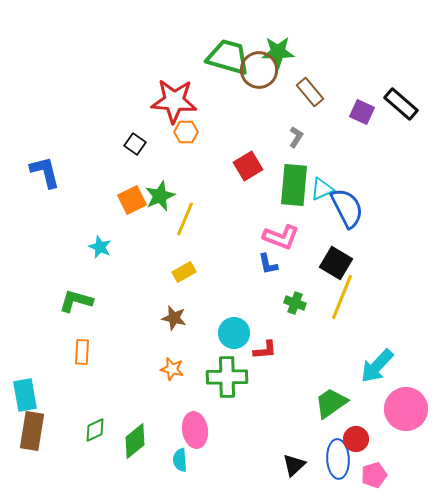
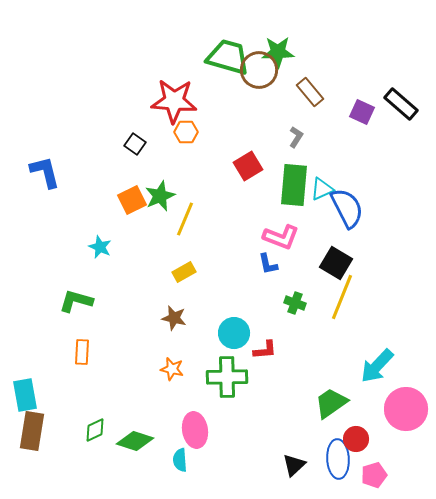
green diamond at (135, 441): rotated 57 degrees clockwise
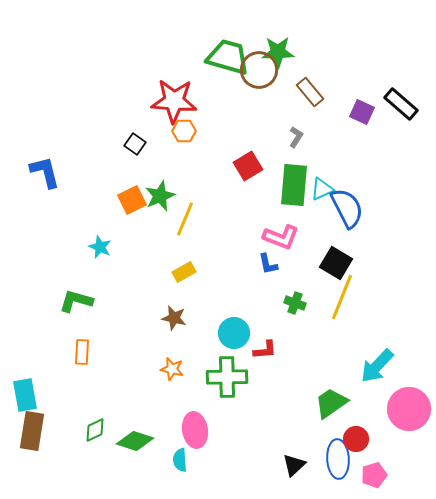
orange hexagon at (186, 132): moved 2 px left, 1 px up
pink circle at (406, 409): moved 3 px right
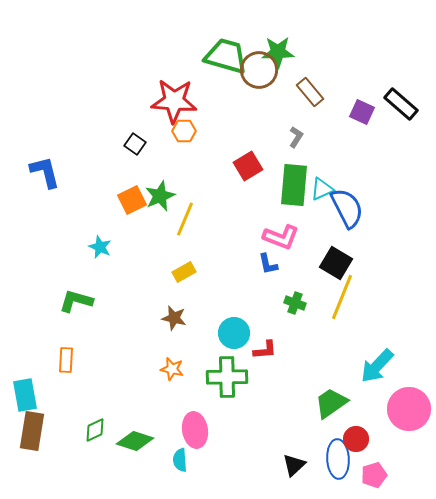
green trapezoid at (228, 57): moved 2 px left, 1 px up
orange rectangle at (82, 352): moved 16 px left, 8 px down
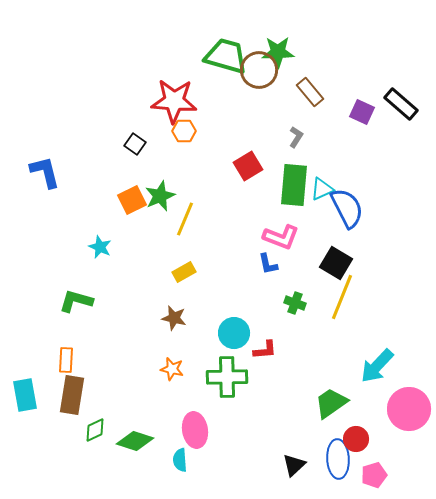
brown rectangle at (32, 431): moved 40 px right, 36 px up
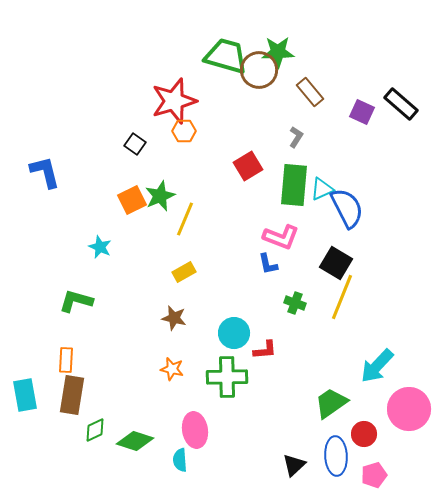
red star at (174, 101): rotated 21 degrees counterclockwise
red circle at (356, 439): moved 8 px right, 5 px up
blue ellipse at (338, 459): moved 2 px left, 3 px up
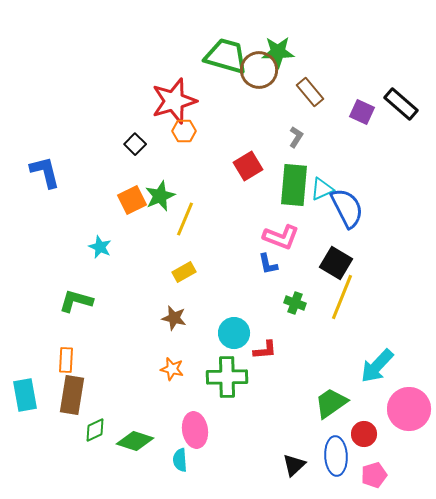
black square at (135, 144): rotated 10 degrees clockwise
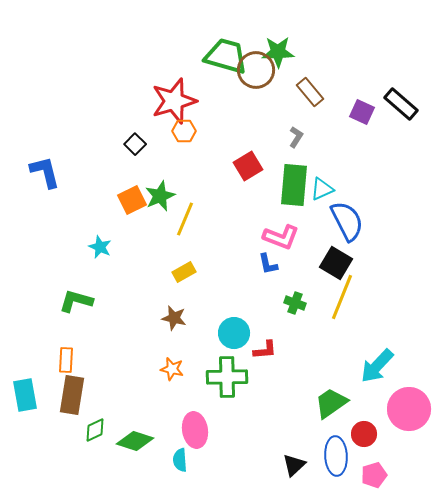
brown circle at (259, 70): moved 3 px left
blue semicircle at (347, 208): moved 13 px down
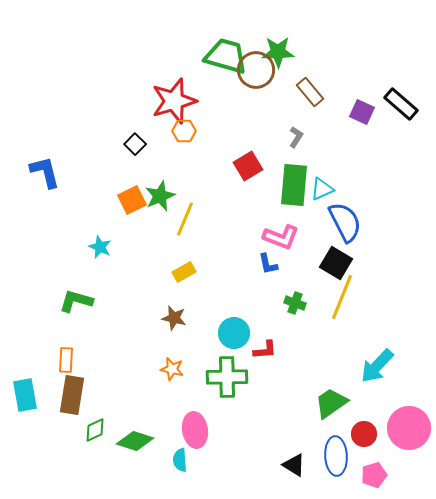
blue semicircle at (347, 221): moved 2 px left, 1 px down
pink circle at (409, 409): moved 19 px down
black triangle at (294, 465): rotated 45 degrees counterclockwise
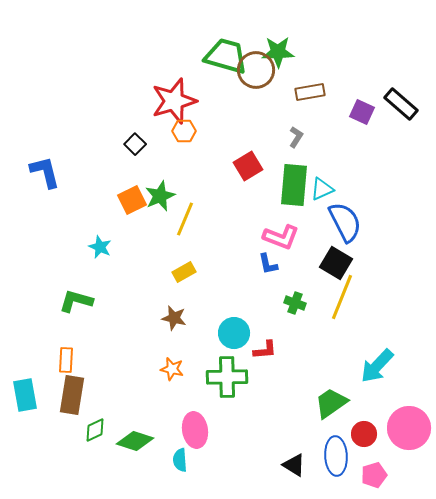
brown rectangle at (310, 92): rotated 60 degrees counterclockwise
